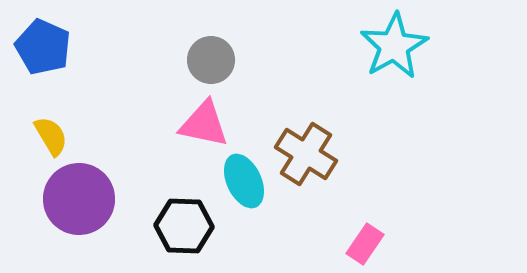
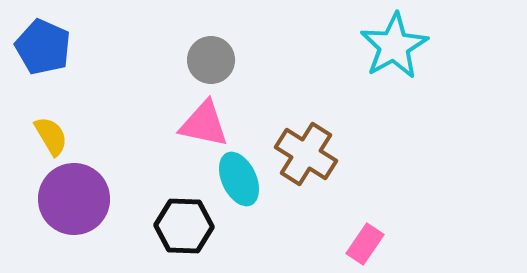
cyan ellipse: moved 5 px left, 2 px up
purple circle: moved 5 px left
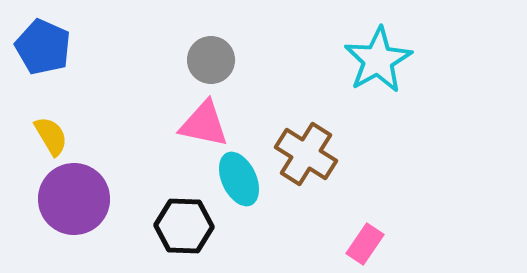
cyan star: moved 16 px left, 14 px down
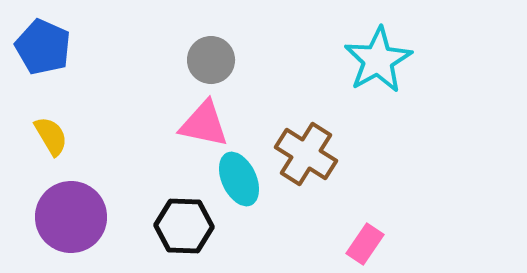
purple circle: moved 3 px left, 18 px down
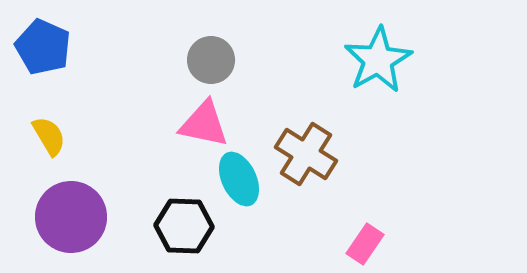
yellow semicircle: moved 2 px left
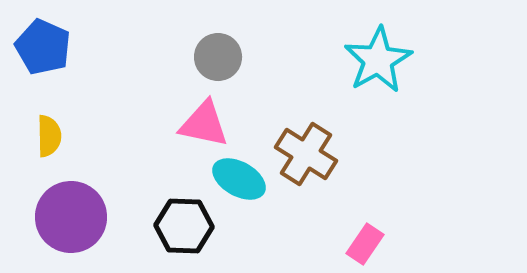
gray circle: moved 7 px right, 3 px up
yellow semicircle: rotated 30 degrees clockwise
cyan ellipse: rotated 36 degrees counterclockwise
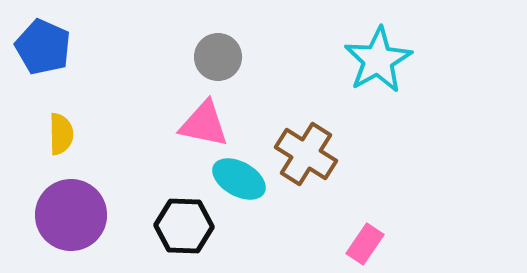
yellow semicircle: moved 12 px right, 2 px up
purple circle: moved 2 px up
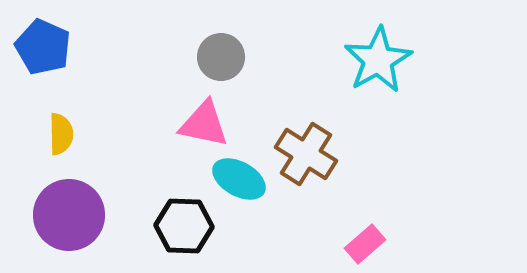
gray circle: moved 3 px right
purple circle: moved 2 px left
pink rectangle: rotated 15 degrees clockwise
